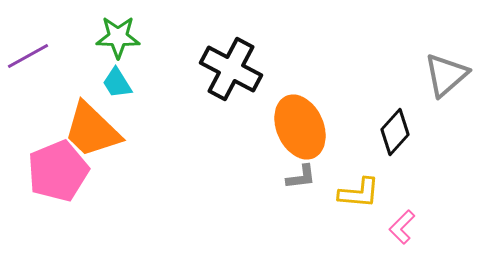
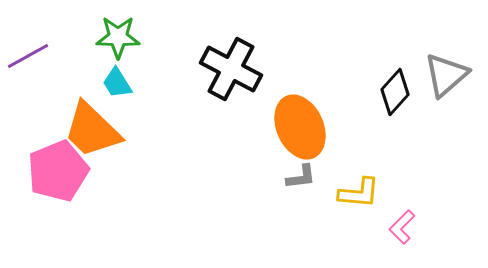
black diamond: moved 40 px up
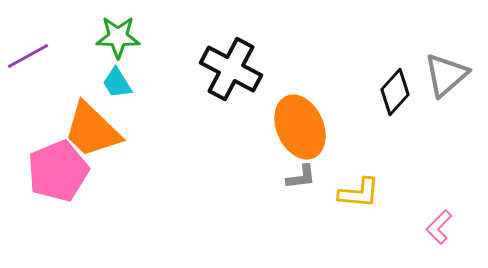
pink L-shape: moved 37 px right
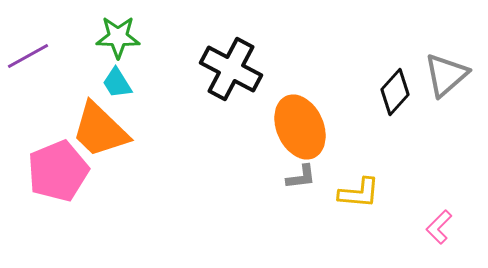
orange trapezoid: moved 8 px right
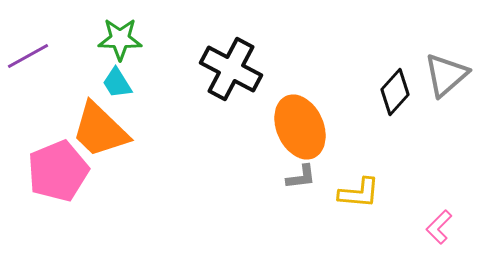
green star: moved 2 px right, 2 px down
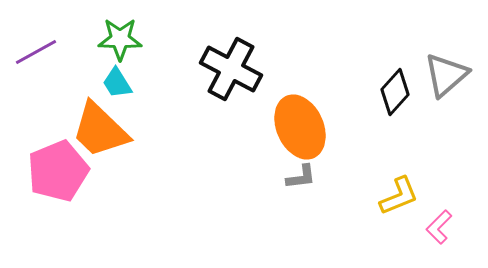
purple line: moved 8 px right, 4 px up
yellow L-shape: moved 40 px right, 3 px down; rotated 27 degrees counterclockwise
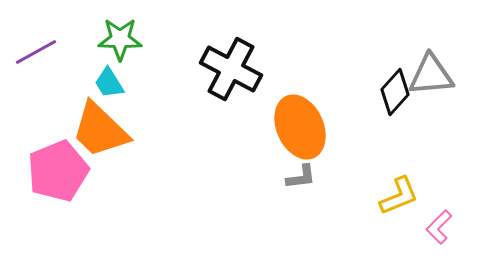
gray triangle: moved 15 px left; rotated 36 degrees clockwise
cyan trapezoid: moved 8 px left
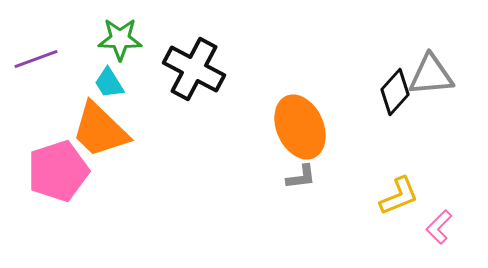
purple line: moved 7 px down; rotated 9 degrees clockwise
black cross: moved 37 px left
pink pentagon: rotated 4 degrees clockwise
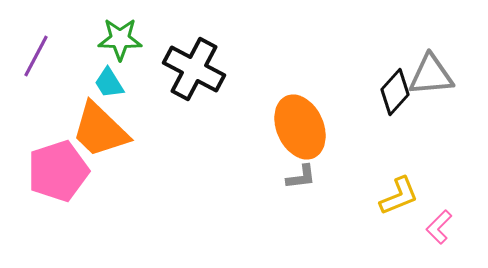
purple line: moved 3 px up; rotated 42 degrees counterclockwise
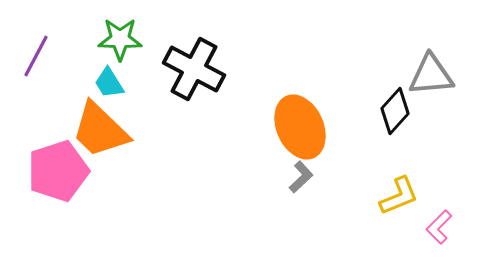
black diamond: moved 19 px down
gray L-shape: rotated 36 degrees counterclockwise
